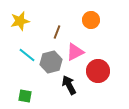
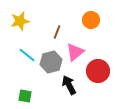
pink triangle: rotated 12 degrees counterclockwise
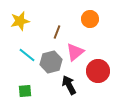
orange circle: moved 1 px left, 1 px up
green square: moved 5 px up; rotated 16 degrees counterclockwise
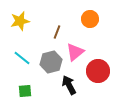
cyan line: moved 5 px left, 3 px down
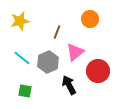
gray hexagon: moved 3 px left; rotated 10 degrees counterclockwise
green square: rotated 16 degrees clockwise
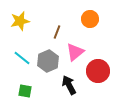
gray hexagon: moved 1 px up
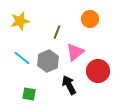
green square: moved 4 px right, 3 px down
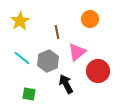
yellow star: rotated 18 degrees counterclockwise
brown line: rotated 32 degrees counterclockwise
pink triangle: moved 2 px right
black arrow: moved 3 px left, 1 px up
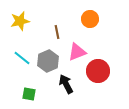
yellow star: rotated 18 degrees clockwise
pink triangle: rotated 18 degrees clockwise
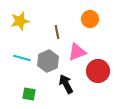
cyan line: rotated 24 degrees counterclockwise
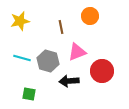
orange circle: moved 3 px up
brown line: moved 4 px right, 5 px up
gray hexagon: rotated 20 degrees counterclockwise
red circle: moved 4 px right
black arrow: moved 3 px right, 3 px up; rotated 66 degrees counterclockwise
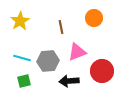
orange circle: moved 4 px right, 2 px down
yellow star: rotated 18 degrees counterclockwise
gray hexagon: rotated 20 degrees counterclockwise
green square: moved 5 px left, 13 px up; rotated 24 degrees counterclockwise
